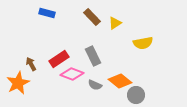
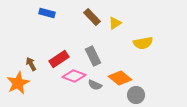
pink diamond: moved 2 px right, 2 px down
orange diamond: moved 3 px up
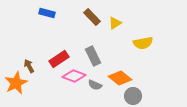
brown arrow: moved 2 px left, 2 px down
orange star: moved 2 px left
gray circle: moved 3 px left, 1 px down
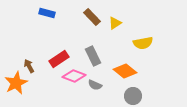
orange diamond: moved 5 px right, 7 px up
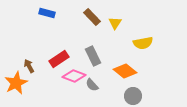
yellow triangle: rotated 24 degrees counterclockwise
gray semicircle: moved 3 px left; rotated 24 degrees clockwise
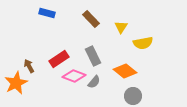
brown rectangle: moved 1 px left, 2 px down
yellow triangle: moved 6 px right, 4 px down
gray semicircle: moved 2 px right, 3 px up; rotated 96 degrees counterclockwise
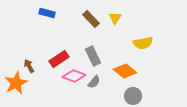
yellow triangle: moved 6 px left, 9 px up
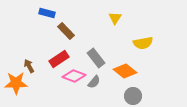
brown rectangle: moved 25 px left, 12 px down
gray rectangle: moved 3 px right, 2 px down; rotated 12 degrees counterclockwise
orange star: rotated 25 degrees clockwise
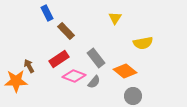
blue rectangle: rotated 49 degrees clockwise
orange star: moved 2 px up
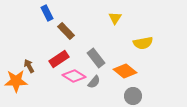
pink diamond: rotated 10 degrees clockwise
